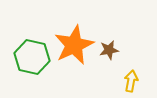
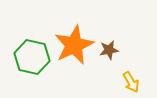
yellow arrow: moved 1 px down; rotated 140 degrees clockwise
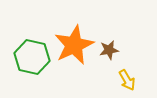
yellow arrow: moved 4 px left, 2 px up
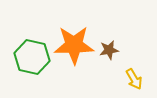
orange star: rotated 24 degrees clockwise
yellow arrow: moved 7 px right, 1 px up
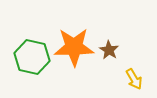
orange star: moved 2 px down
brown star: rotated 30 degrees counterclockwise
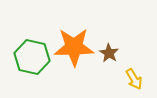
brown star: moved 3 px down
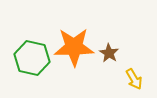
green hexagon: moved 1 px down
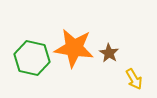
orange star: moved 1 px down; rotated 9 degrees clockwise
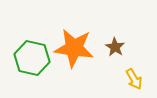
brown star: moved 6 px right, 6 px up
